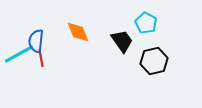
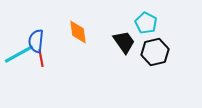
orange diamond: rotated 15 degrees clockwise
black trapezoid: moved 2 px right, 1 px down
black hexagon: moved 1 px right, 9 px up
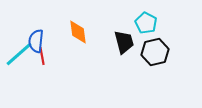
black trapezoid: rotated 20 degrees clockwise
cyan line: rotated 12 degrees counterclockwise
red line: moved 1 px right, 2 px up
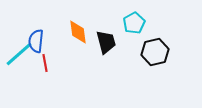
cyan pentagon: moved 12 px left; rotated 15 degrees clockwise
black trapezoid: moved 18 px left
red line: moved 3 px right, 7 px down
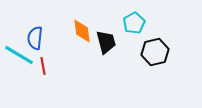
orange diamond: moved 4 px right, 1 px up
blue semicircle: moved 1 px left, 3 px up
cyan line: moved 1 px down; rotated 72 degrees clockwise
red line: moved 2 px left, 3 px down
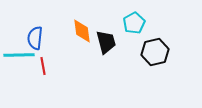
cyan line: rotated 32 degrees counterclockwise
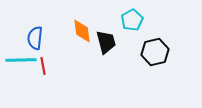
cyan pentagon: moved 2 px left, 3 px up
cyan line: moved 2 px right, 5 px down
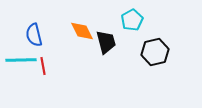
orange diamond: rotated 20 degrees counterclockwise
blue semicircle: moved 1 px left, 3 px up; rotated 20 degrees counterclockwise
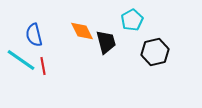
cyan line: rotated 36 degrees clockwise
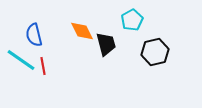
black trapezoid: moved 2 px down
